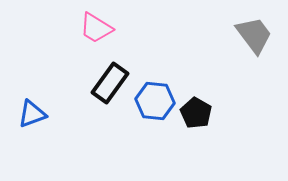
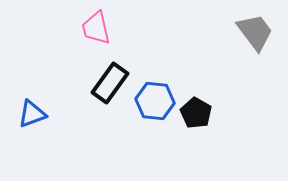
pink trapezoid: rotated 45 degrees clockwise
gray trapezoid: moved 1 px right, 3 px up
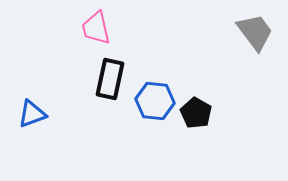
black rectangle: moved 4 px up; rotated 24 degrees counterclockwise
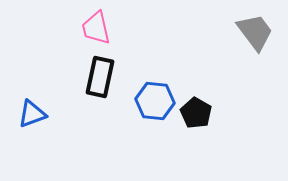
black rectangle: moved 10 px left, 2 px up
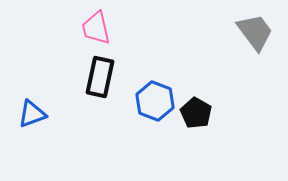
blue hexagon: rotated 15 degrees clockwise
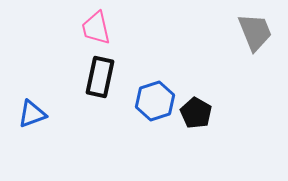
gray trapezoid: rotated 15 degrees clockwise
blue hexagon: rotated 21 degrees clockwise
